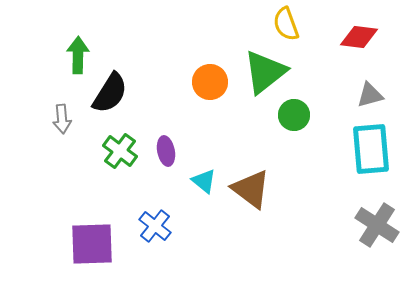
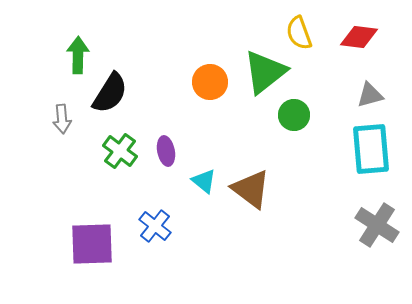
yellow semicircle: moved 13 px right, 9 px down
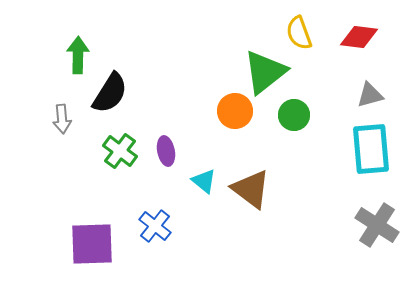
orange circle: moved 25 px right, 29 px down
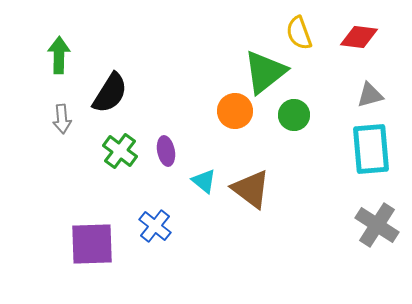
green arrow: moved 19 px left
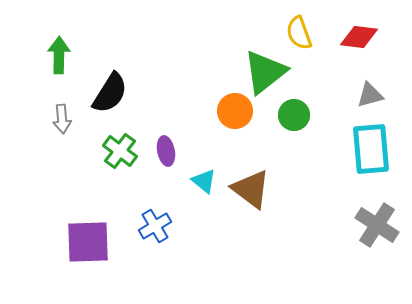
blue cross: rotated 20 degrees clockwise
purple square: moved 4 px left, 2 px up
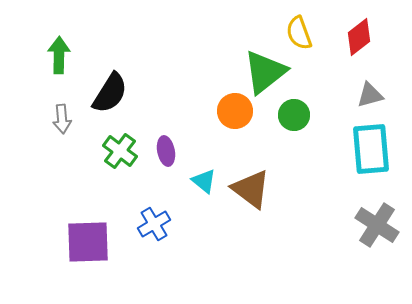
red diamond: rotated 45 degrees counterclockwise
blue cross: moved 1 px left, 2 px up
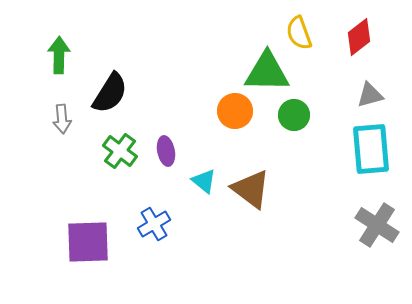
green triangle: moved 2 px right; rotated 39 degrees clockwise
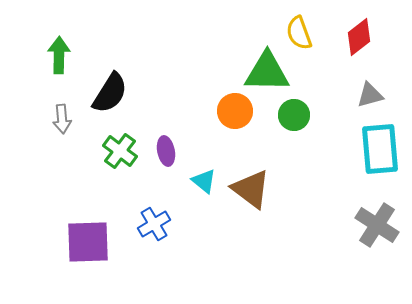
cyan rectangle: moved 9 px right
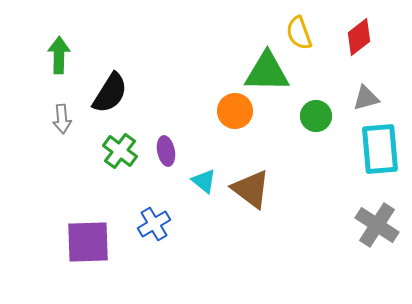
gray triangle: moved 4 px left, 3 px down
green circle: moved 22 px right, 1 px down
